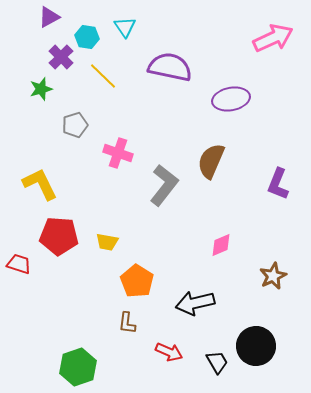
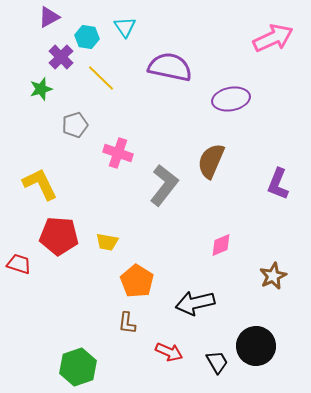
yellow line: moved 2 px left, 2 px down
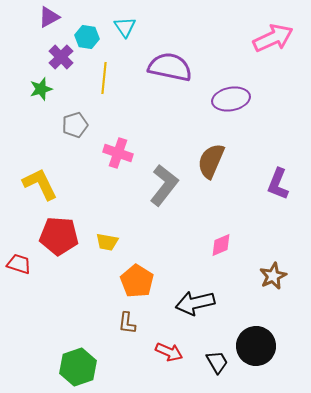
yellow line: moved 3 px right; rotated 52 degrees clockwise
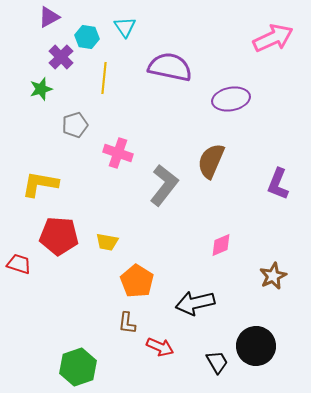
yellow L-shape: rotated 54 degrees counterclockwise
red arrow: moved 9 px left, 5 px up
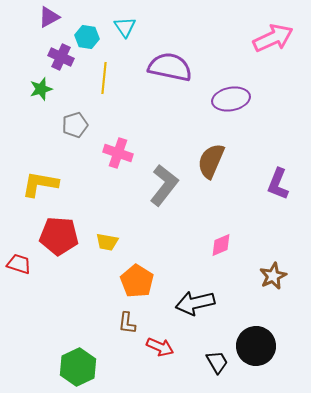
purple cross: rotated 20 degrees counterclockwise
green hexagon: rotated 6 degrees counterclockwise
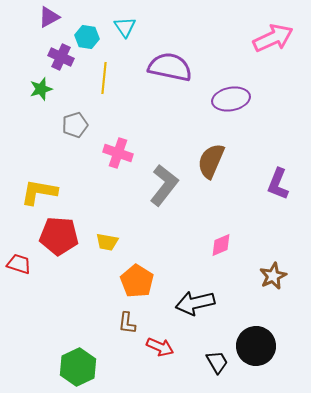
yellow L-shape: moved 1 px left, 8 px down
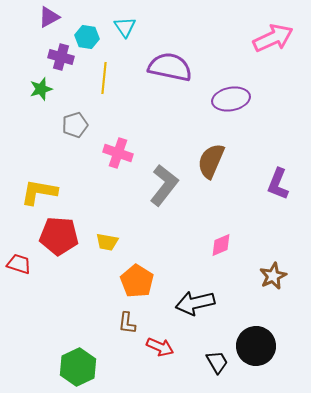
purple cross: rotated 10 degrees counterclockwise
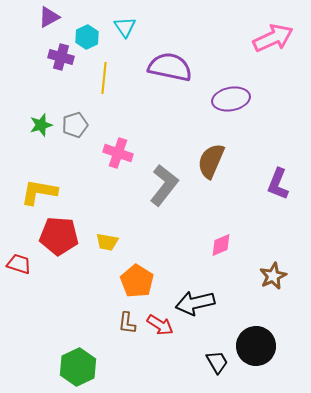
cyan hexagon: rotated 25 degrees clockwise
green star: moved 36 px down
red arrow: moved 22 px up; rotated 8 degrees clockwise
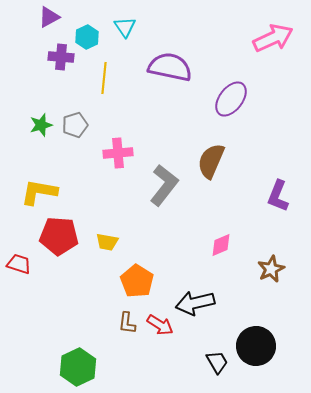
purple cross: rotated 10 degrees counterclockwise
purple ellipse: rotated 42 degrees counterclockwise
pink cross: rotated 24 degrees counterclockwise
purple L-shape: moved 12 px down
brown star: moved 2 px left, 7 px up
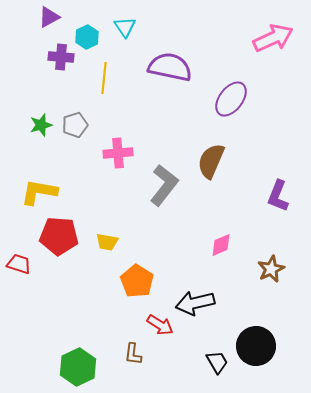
brown L-shape: moved 6 px right, 31 px down
